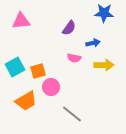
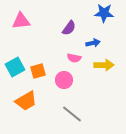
pink circle: moved 13 px right, 7 px up
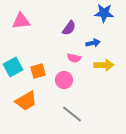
cyan square: moved 2 px left
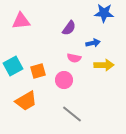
cyan square: moved 1 px up
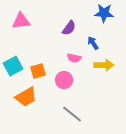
blue arrow: rotated 112 degrees counterclockwise
orange trapezoid: moved 4 px up
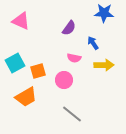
pink triangle: rotated 30 degrees clockwise
cyan square: moved 2 px right, 3 px up
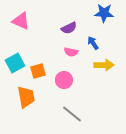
purple semicircle: rotated 28 degrees clockwise
pink semicircle: moved 3 px left, 6 px up
orange trapezoid: rotated 70 degrees counterclockwise
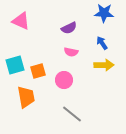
blue arrow: moved 9 px right
cyan square: moved 2 px down; rotated 12 degrees clockwise
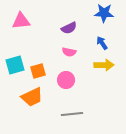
pink triangle: rotated 30 degrees counterclockwise
pink semicircle: moved 2 px left
pink circle: moved 2 px right
orange trapezoid: moved 6 px right; rotated 75 degrees clockwise
gray line: rotated 45 degrees counterclockwise
